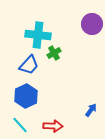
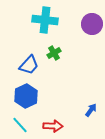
cyan cross: moved 7 px right, 15 px up
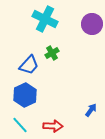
cyan cross: moved 1 px up; rotated 20 degrees clockwise
green cross: moved 2 px left
blue hexagon: moved 1 px left, 1 px up
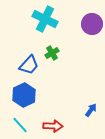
blue hexagon: moved 1 px left
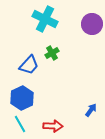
blue hexagon: moved 2 px left, 3 px down
cyan line: moved 1 px up; rotated 12 degrees clockwise
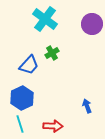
cyan cross: rotated 10 degrees clockwise
blue arrow: moved 4 px left, 4 px up; rotated 56 degrees counterclockwise
cyan line: rotated 12 degrees clockwise
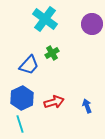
red arrow: moved 1 px right, 24 px up; rotated 18 degrees counterclockwise
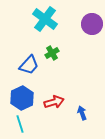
blue arrow: moved 5 px left, 7 px down
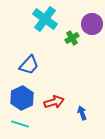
green cross: moved 20 px right, 15 px up
cyan line: rotated 54 degrees counterclockwise
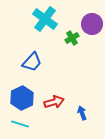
blue trapezoid: moved 3 px right, 3 px up
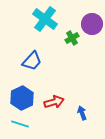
blue trapezoid: moved 1 px up
